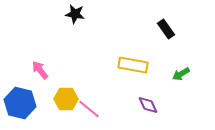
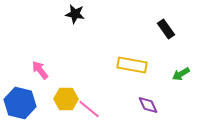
yellow rectangle: moved 1 px left
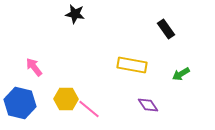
pink arrow: moved 6 px left, 3 px up
purple diamond: rotated 10 degrees counterclockwise
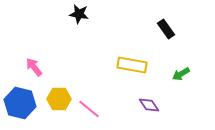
black star: moved 4 px right
yellow hexagon: moved 7 px left
purple diamond: moved 1 px right
